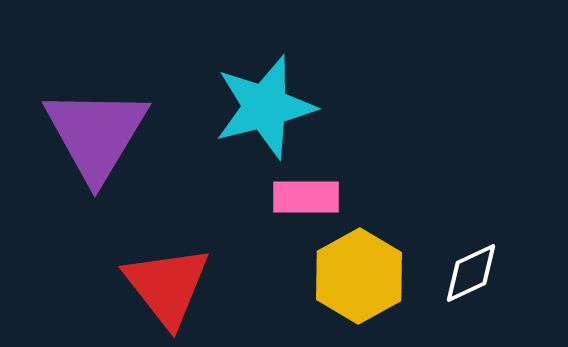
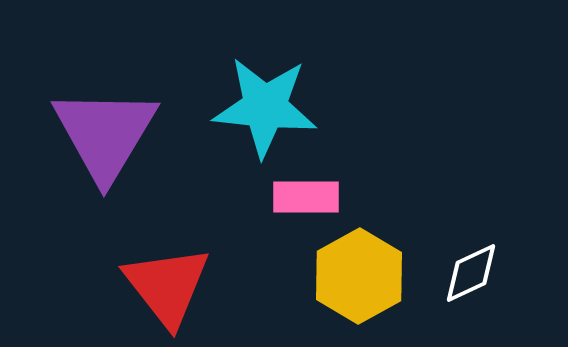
cyan star: rotated 20 degrees clockwise
purple triangle: moved 9 px right
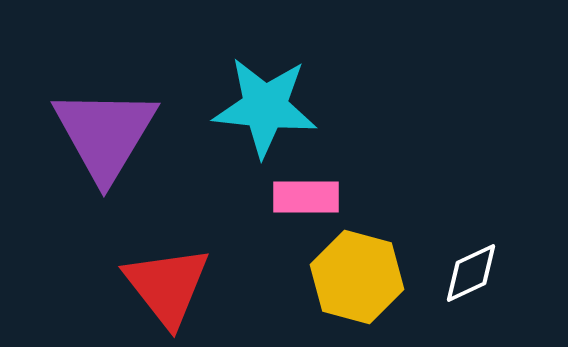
yellow hexagon: moved 2 px left, 1 px down; rotated 16 degrees counterclockwise
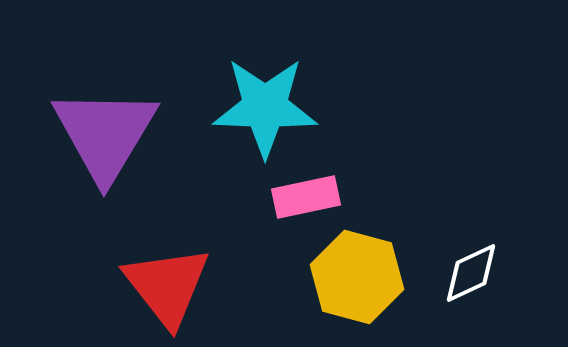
cyan star: rotated 4 degrees counterclockwise
pink rectangle: rotated 12 degrees counterclockwise
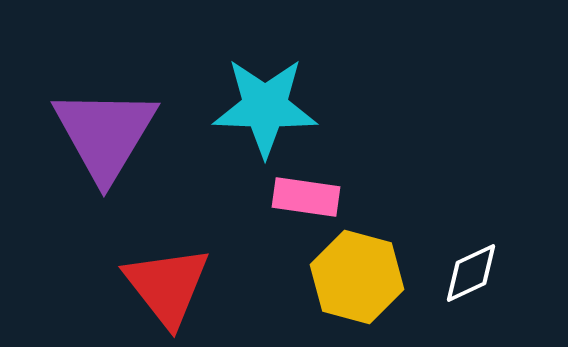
pink rectangle: rotated 20 degrees clockwise
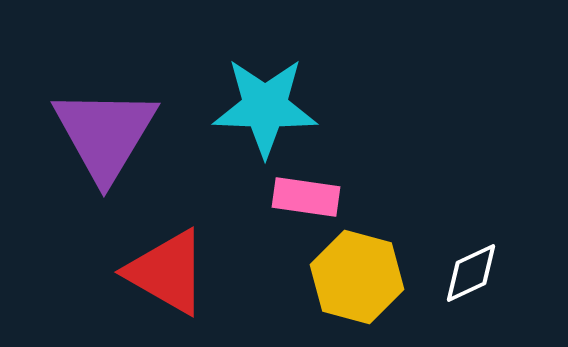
red triangle: moved 14 px up; rotated 22 degrees counterclockwise
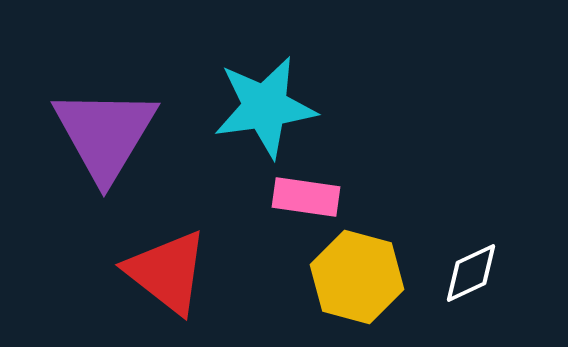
cyan star: rotated 10 degrees counterclockwise
red triangle: rotated 8 degrees clockwise
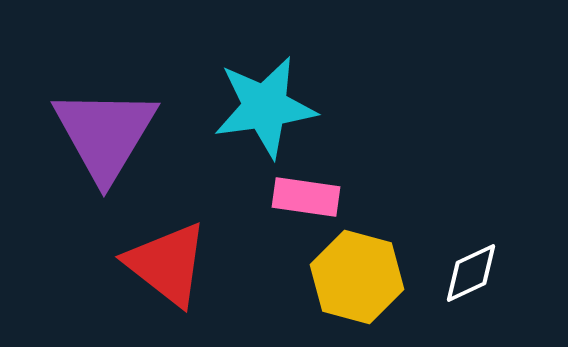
red triangle: moved 8 px up
